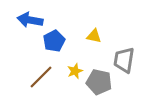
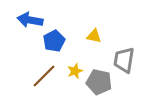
brown line: moved 3 px right, 1 px up
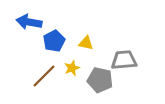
blue arrow: moved 1 px left, 2 px down
yellow triangle: moved 8 px left, 7 px down
gray trapezoid: rotated 76 degrees clockwise
yellow star: moved 3 px left, 3 px up
gray pentagon: moved 1 px right, 2 px up
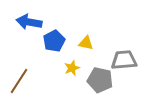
brown line: moved 25 px left, 5 px down; rotated 12 degrees counterclockwise
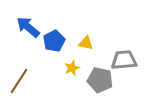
blue arrow: moved 1 px left, 5 px down; rotated 30 degrees clockwise
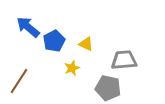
yellow triangle: moved 1 px down; rotated 14 degrees clockwise
gray pentagon: moved 8 px right, 8 px down
